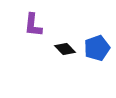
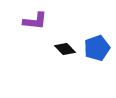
purple L-shape: moved 2 px right, 4 px up; rotated 90 degrees counterclockwise
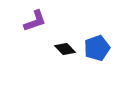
purple L-shape: rotated 25 degrees counterclockwise
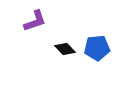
blue pentagon: rotated 15 degrees clockwise
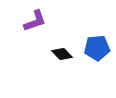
black diamond: moved 3 px left, 5 px down
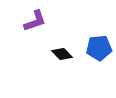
blue pentagon: moved 2 px right
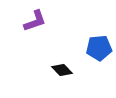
black diamond: moved 16 px down
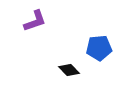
black diamond: moved 7 px right
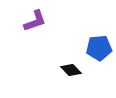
black diamond: moved 2 px right
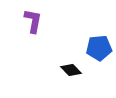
purple L-shape: moved 2 px left; rotated 60 degrees counterclockwise
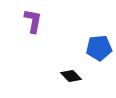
black diamond: moved 6 px down
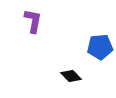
blue pentagon: moved 1 px right, 1 px up
